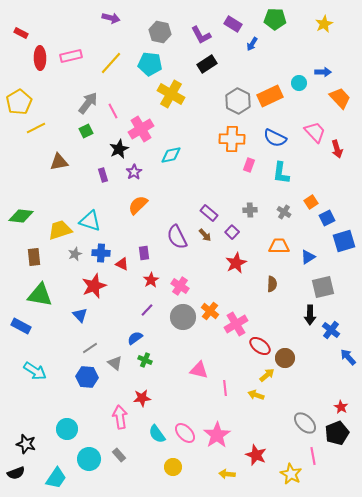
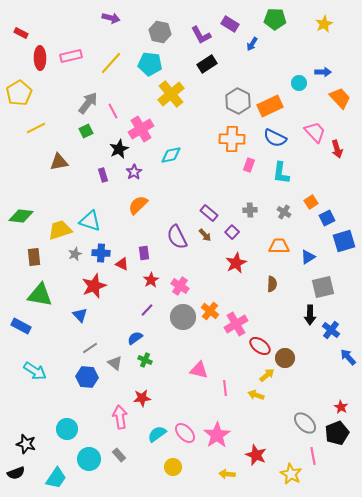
purple rectangle at (233, 24): moved 3 px left
yellow cross at (171, 94): rotated 20 degrees clockwise
orange rectangle at (270, 96): moved 10 px down
yellow pentagon at (19, 102): moved 9 px up
cyan semicircle at (157, 434): rotated 90 degrees clockwise
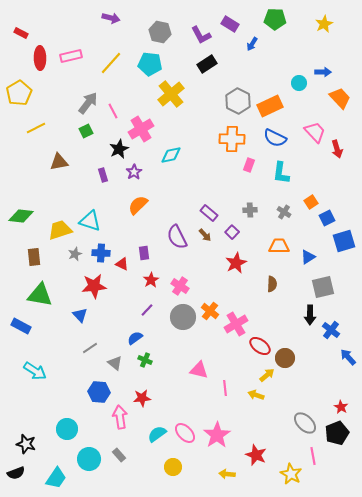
red star at (94, 286): rotated 15 degrees clockwise
blue hexagon at (87, 377): moved 12 px right, 15 px down
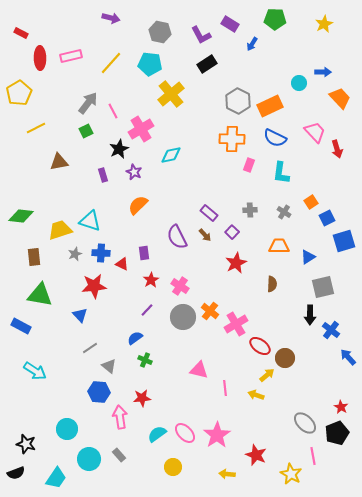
purple star at (134, 172): rotated 14 degrees counterclockwise
gray triangle at (115, 363): moved 6 px left, 3 px down
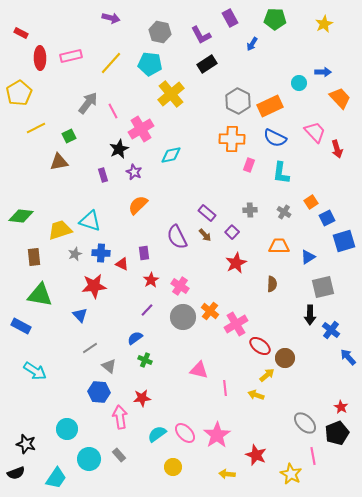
purple rectangle at (230, 24): moved 6 px up; rotated 30 degrees clockwise
green square at (86, 131): moved 17 px left, 5 px down
purple rectangle at (209, 213): moved 2 px left
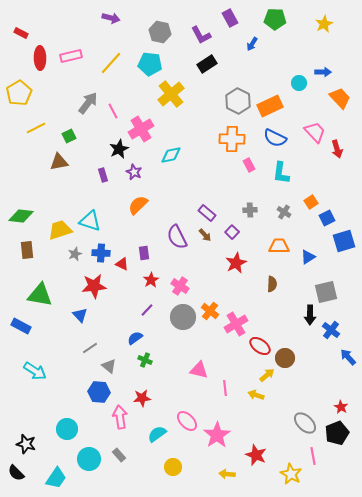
pink rectangle at (249, 165): rotated 48 degrees counterclockwise
brown rectangle at (34, 257): moved 7 px left, 7 px up
gray square at (323, 287): moved 3 px right, 5 px down
pink ellipse at (185, 433): moved 2 px right, 12 px up
black semicircle at (16, 473): rotated 66 degrees clockwise
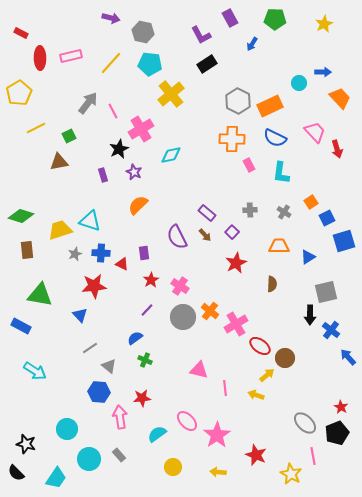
gray hexagon at (160, 32): moved 17 px left
green diamond at (21, 216): rotated 10 degrees clockwise
yellow arrow at (227, 474): moved 9 px left, 2 px up
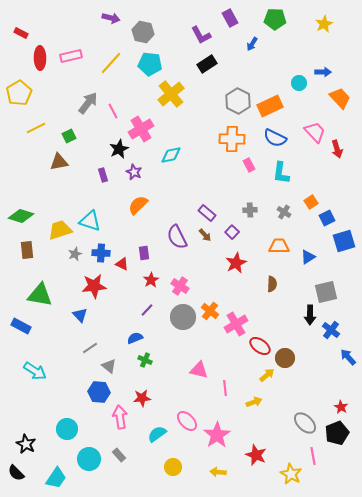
blue semicircle at (135, 338): rotated 14 degrees clockwise
yellow arrow at (256, 395): moved 2 px left, 7 px down; rotated 140 degrees clockwise
black star at (26, 444): rotated 12 degrees clockwise
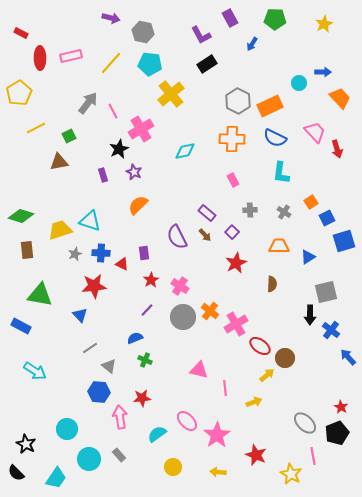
cyan diamond at (171, 155): moved 14 px right, 4 px up
pink rectangle at (249, 165): moved 16 px left, 15 px down
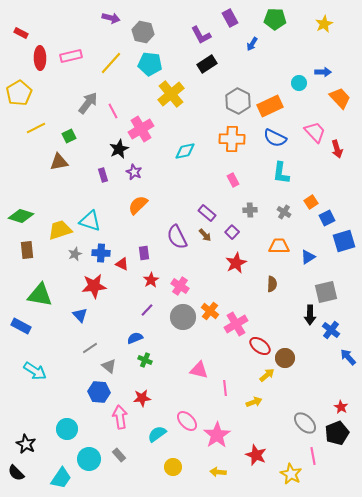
cyan trapezoid at (56, 478): moved 5 px right
